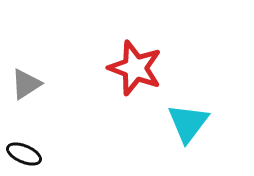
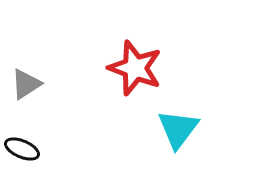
cyan triangle: moved 10 px left, 6 px down
black ellipse: moved 2 px left, 5 px up
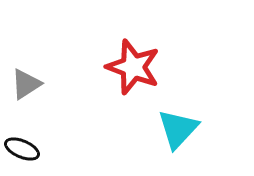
red star: moved 2 px left, 1 px up
cyan triangle: rotated 6 degrees clockwise
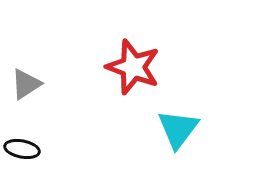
cyan triangle: rotated 6 degrees counterclockwise
black ellipse: rotated 12 degrees counterclockwise
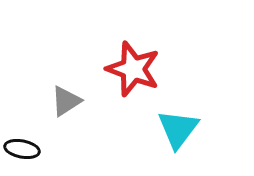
red star: moved 2 px down
gray triangle: moved 40 px right, 17 px down
